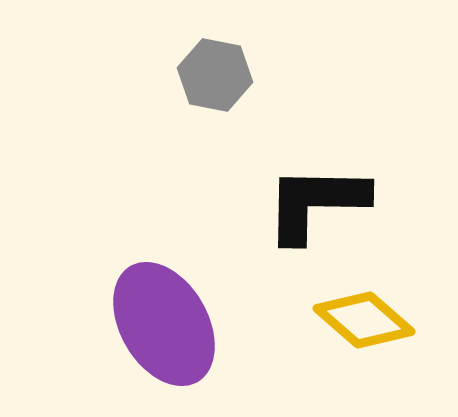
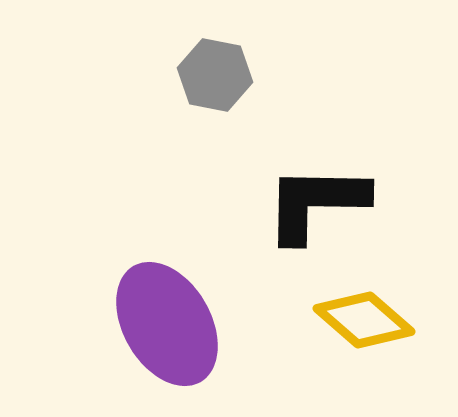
purple ellipse: moved 3 px right
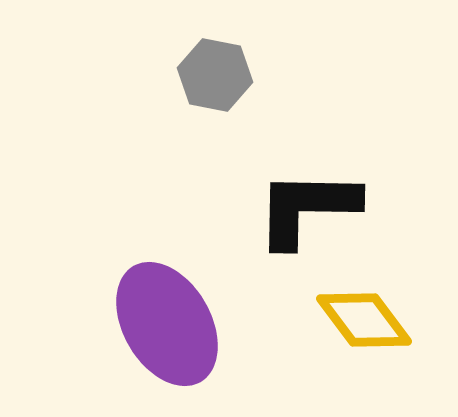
black L-shape: moved 9 px left, 5 px down
yellow diamond: rotated 12 degrees clockwise
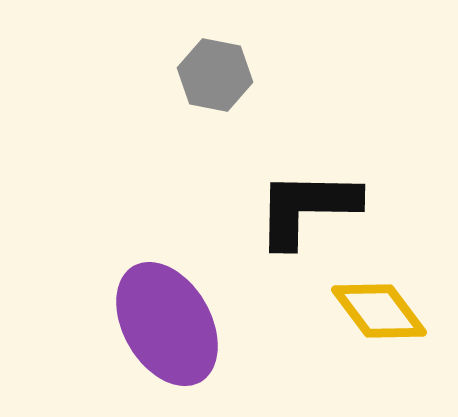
yellow diamond: moved 15 px right, 9 px up
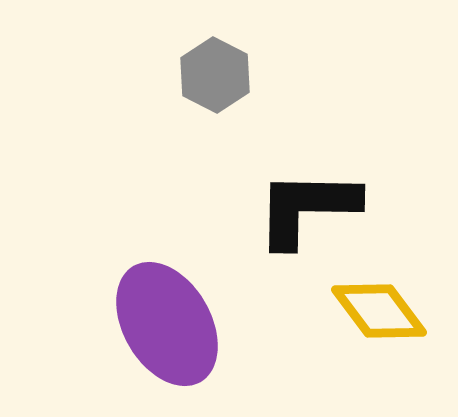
gray hexagon: rotated 16 degrees clockwise
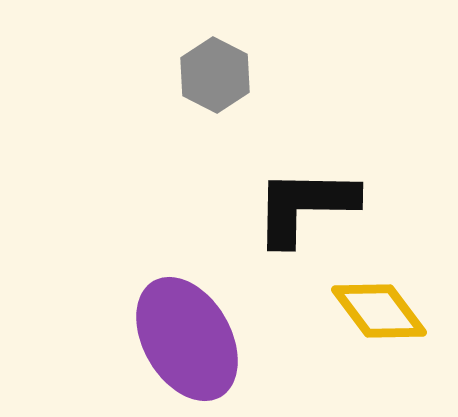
black L-shape: moved 2 px left, 2 px up
purple ellipse: moved 20 px right, 15 px down
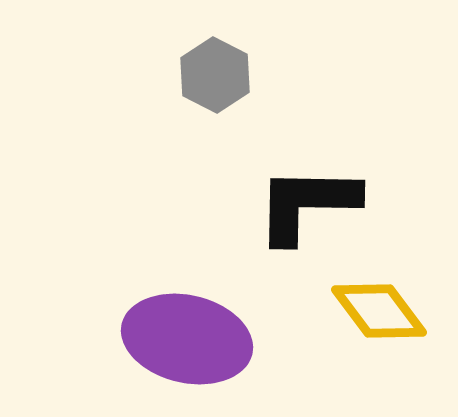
black L-shape: moved 2 px right, 2 px up
purple ellipse: rotated 47 degrees counterclockwise
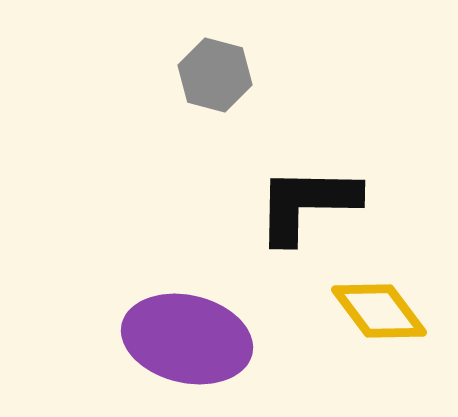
gray hexagon: rotated 12 degrees counterclockwise
